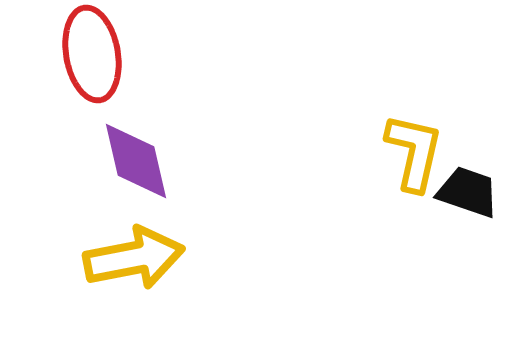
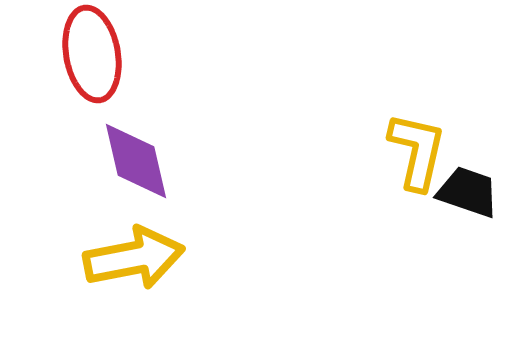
yellow L-shape: moved 3 px right, 1 px up
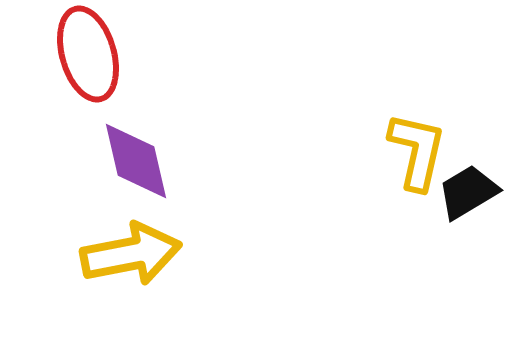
red ellipse: moved 4 px left; rotated 6 degrees counterclockwise
black trapezoid: rotated 50 degrees counterclockwise
yellow arrow: moved 3 px left, 4 px up
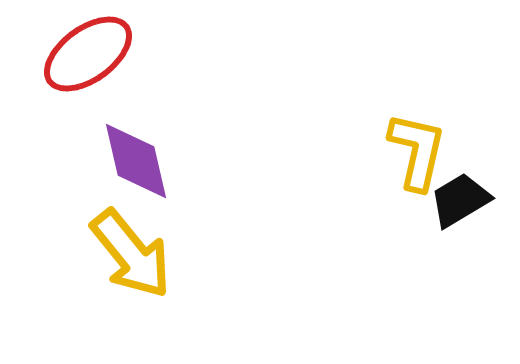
red ellipse: rotated 70 degrees clockwise
black trapezoid: moved 8 px left, 8 px down
yellow arrow: rotated 62 degrees clockwise
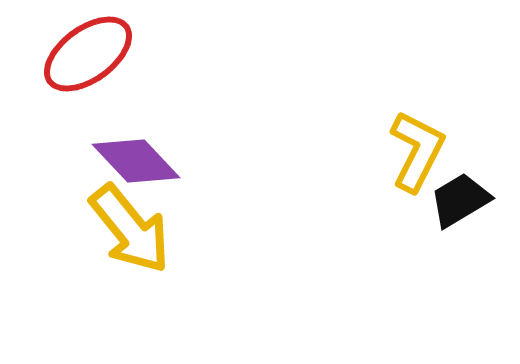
yellow L-shape: rotated 14 degrees clockwise
purple diamond: rotated 30 degrees counterclockwise
yellow arrow: moved 1 px left, 25 px up
